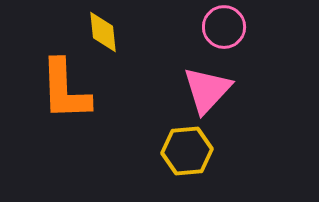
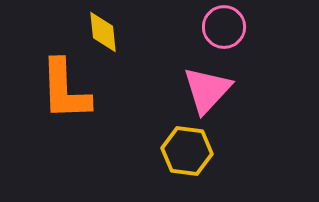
yellow hexagon: rotated 12 degrees clockwise
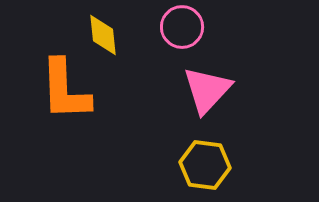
pink circle: moved 42 px left
yellow diamond: moved 3 px down
yellow hexagon: moved 18 px right, 14 px down
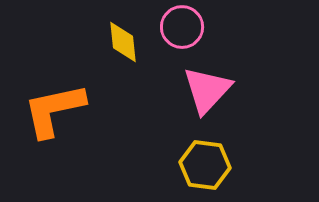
yellow diamond: moved 20 px right, 7 px down
orange L-shape: moved 11 px left, 20 px down; rotated 80 degrees clockwise
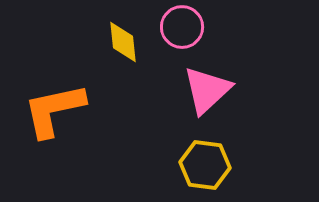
pink triangle: rotated 4 degrees clockwise
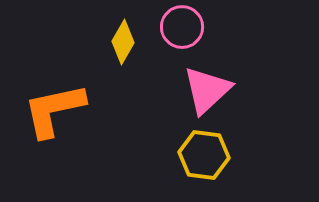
yellow diamond: rotated 36 degrees clockwise
yellow hexagon: moved 1 px left, 10 px up
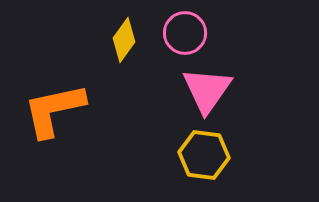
pink circle: moved 3 px right, 6 px down
yellow diamond: moved 1 px right, 2 px up; rotated 6 degrees clockwise
pink triangle: rotated 12 degrees counterclockwise
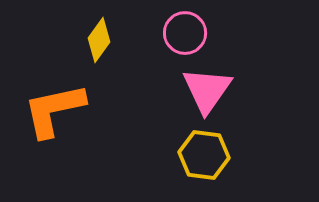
yellow diamond: moved 25 px left
